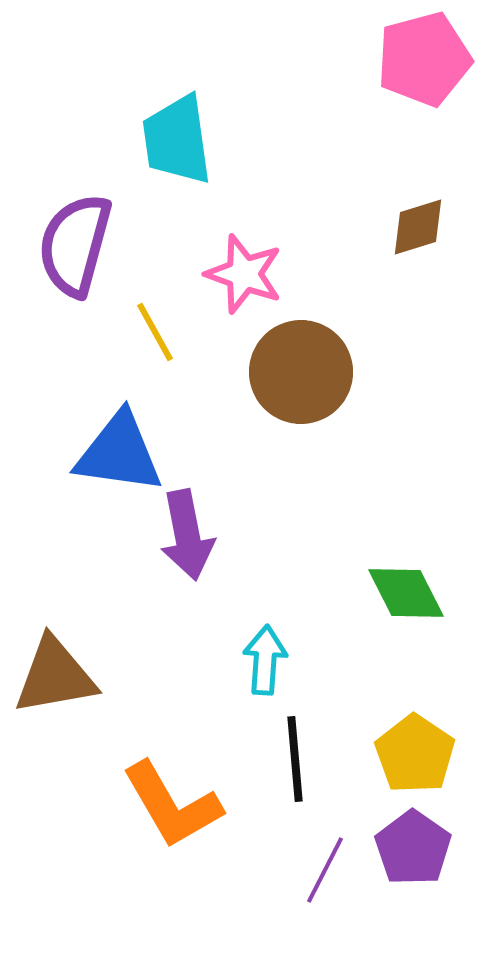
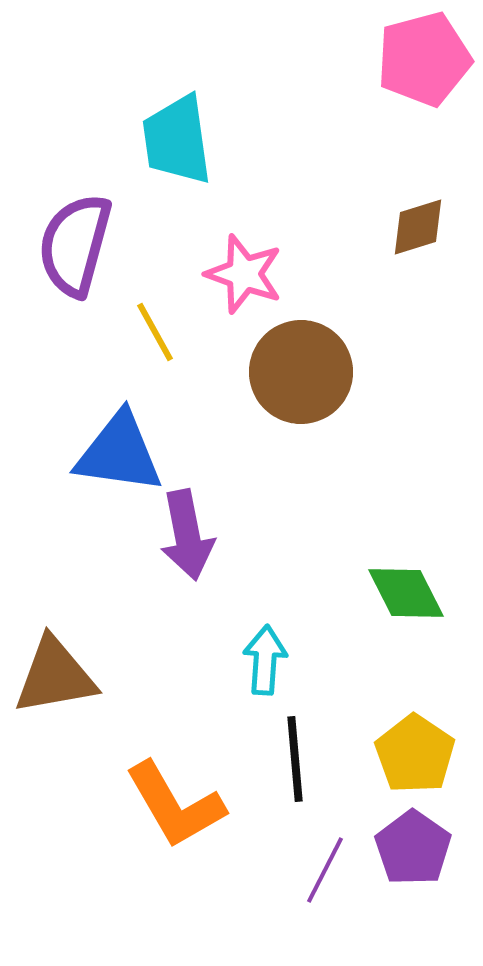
orange L-shape: moved 3 px right
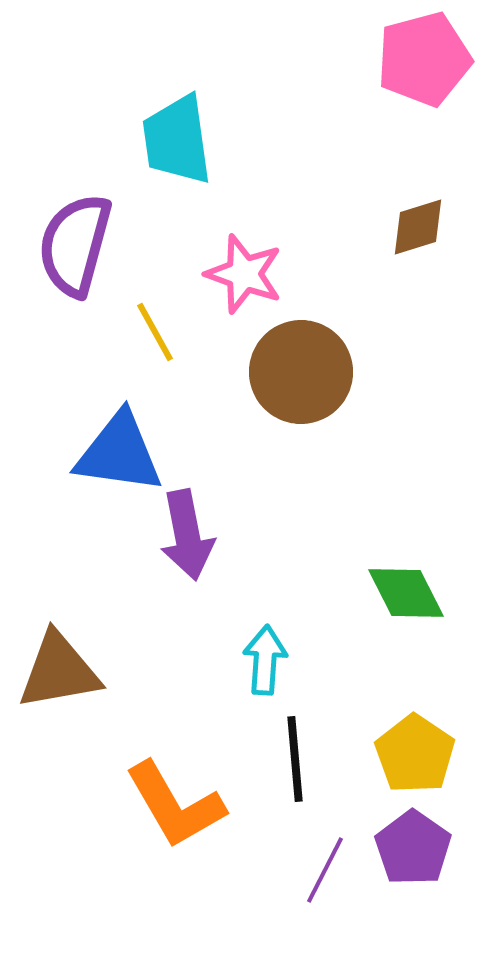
brown triangle: moved 4 px right, 5 px up
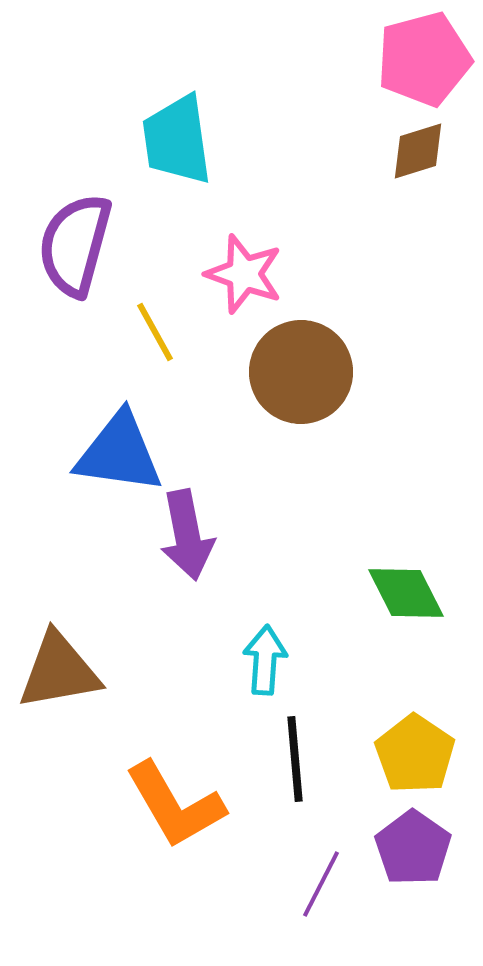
brown diamond: moved 76 px up
purple line: moved 4 px left, 14 px down
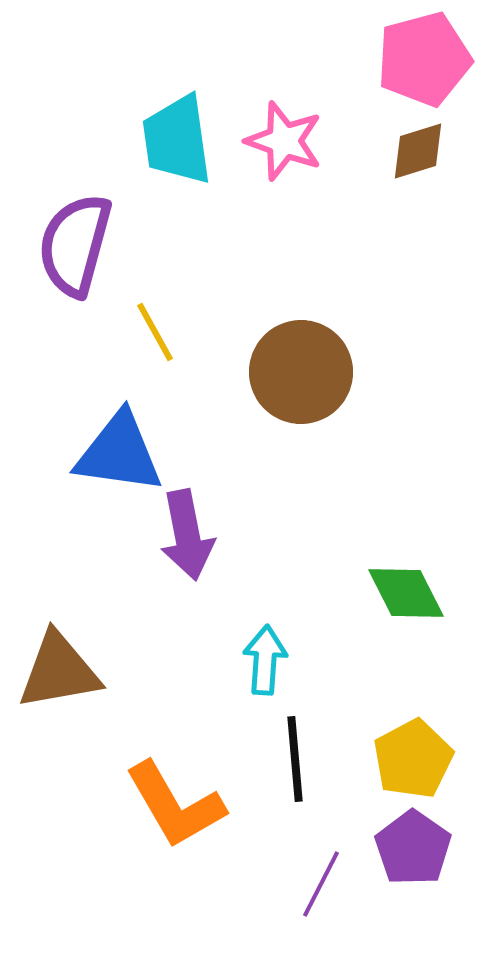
pink star: moved 40 px right, 133 px up
yellow pentagon: moved 2 px left, 5 px down; rotated 10 degrees clockwise
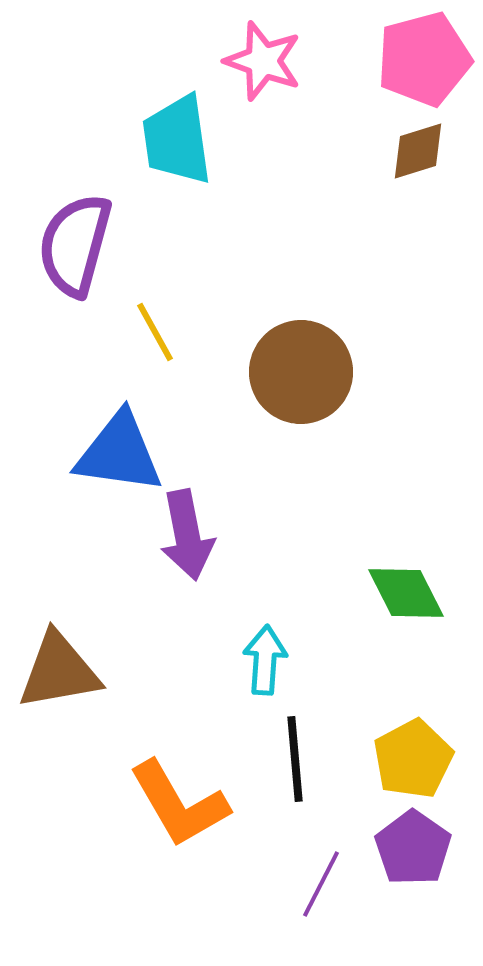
pink star: moved 21 px left, 80 px up
orange L-shape: moved 4 px right, 1 px up
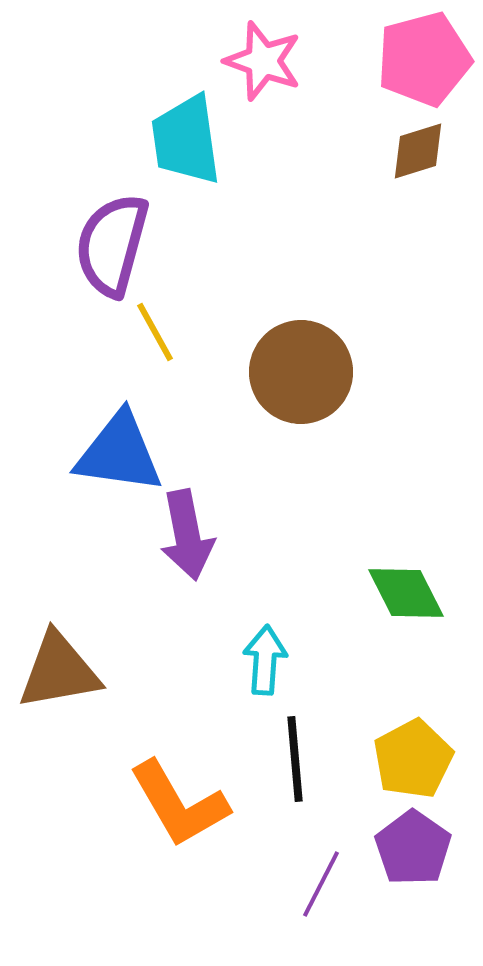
cyan trapezoid: moved 9 px right
purple semicircle: moved 37 px right
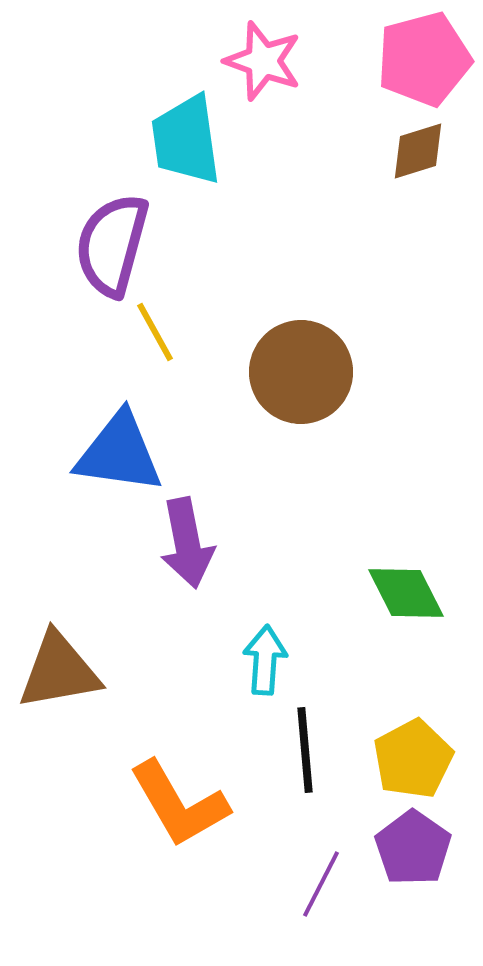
purple arrow: moved 8 px down
black line: moved 10 px right, 9 px up
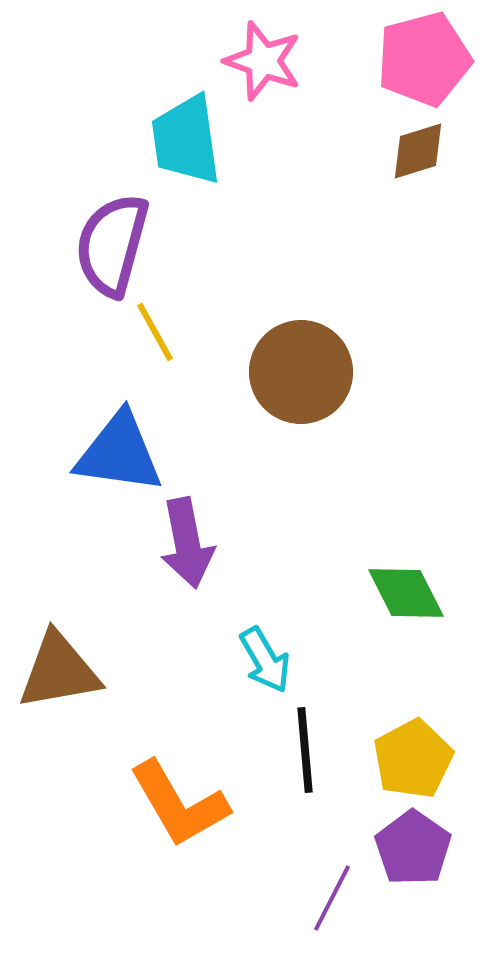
cyan arrow: rotated 146 degrees clockwise
purple line: moved 11 px right, 14 px down
